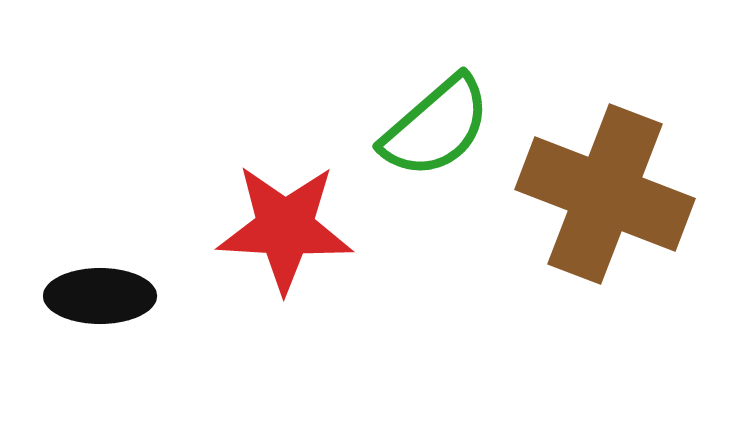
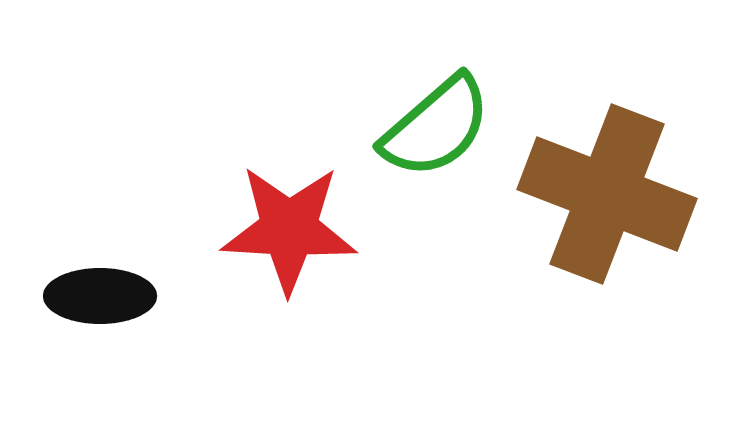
brown cross: moved 2 px right
red star: moved 4 px right, 1 px down
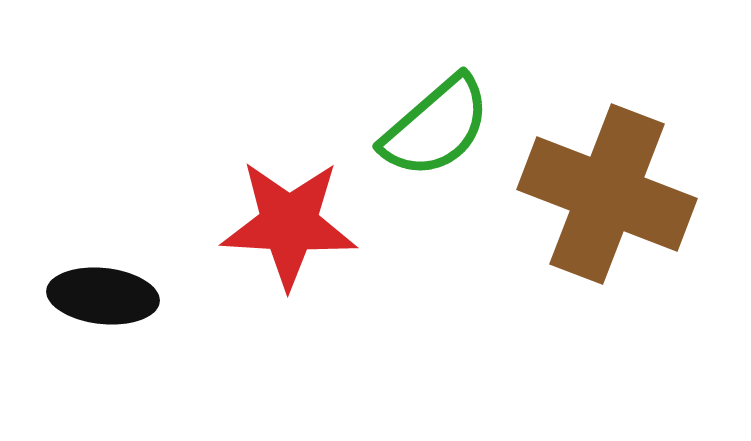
red star: moved 5 px up
black ellipse: moved 3 px right; rotated 6 degrees clockwise
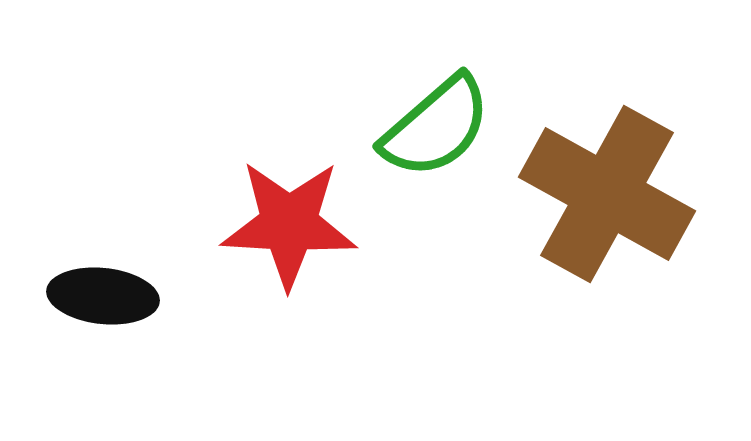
brown cross: rotated 8 degrees clockwise
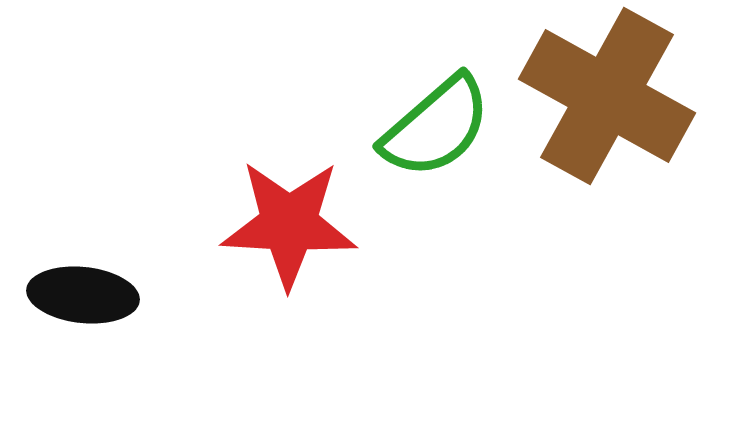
brown cross: moved 98 px up
black ellipse: moved 20 px left, 1 px up
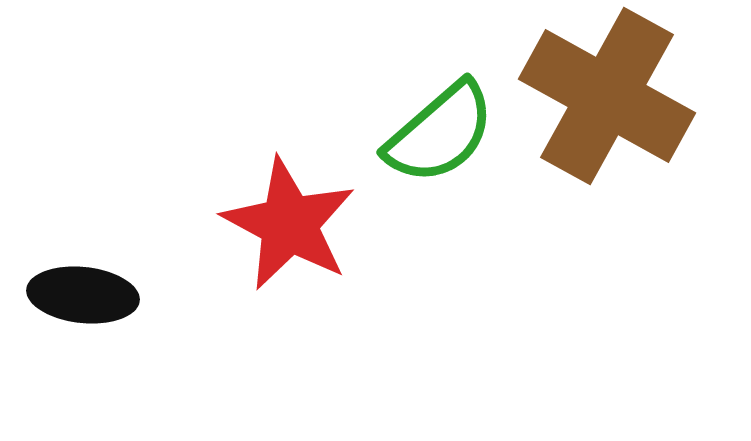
green semicircle: moved 4 px right, 6 px down
red star: rotated 25 degrees clockwise
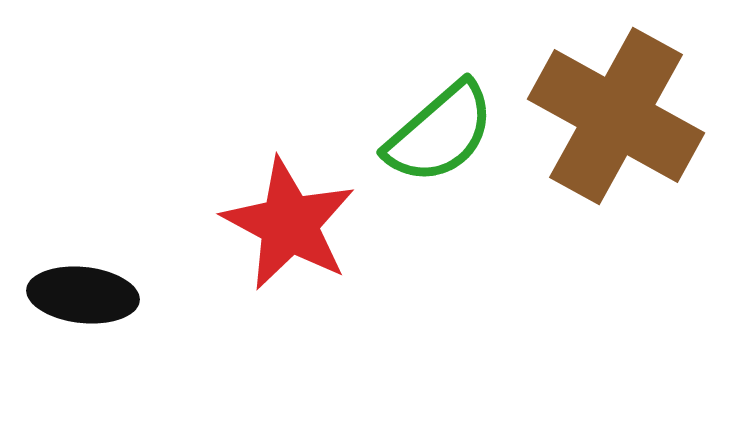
brown cross: moved 9 px right, 20 px down
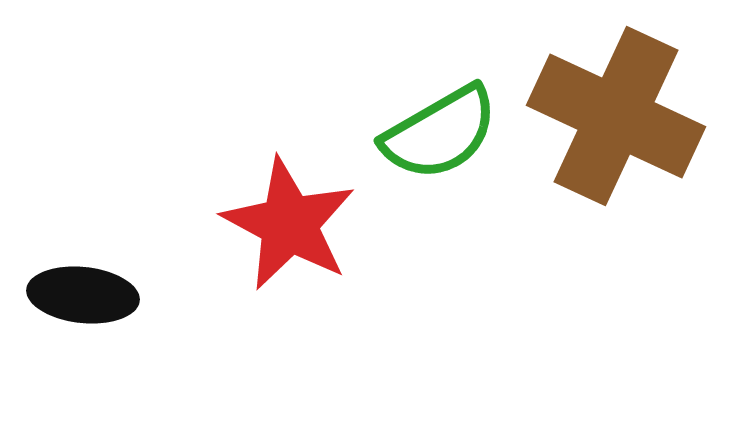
brown cross: rotated 4 degrees counterclockwise
green semicircle: rotated 11 degrees clockwise
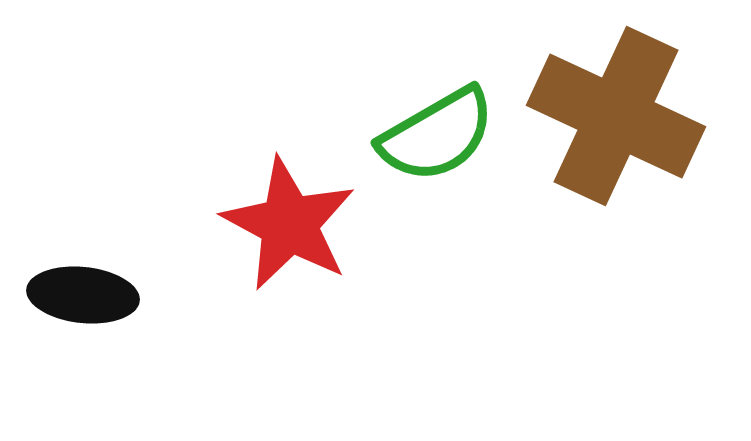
green semicircle: moved 3 px left, 2 px down
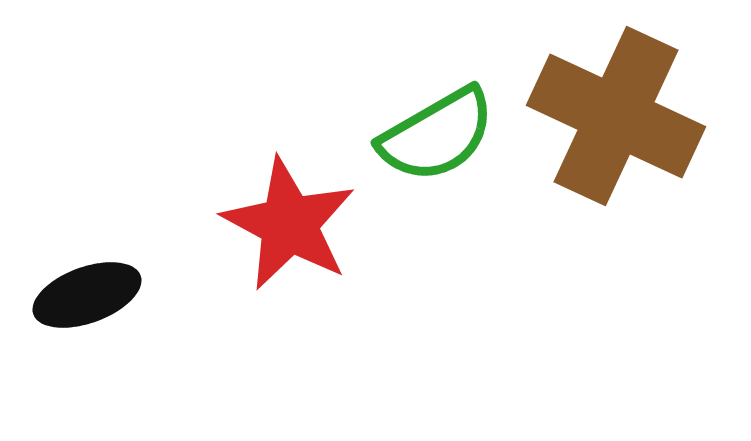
black ellipse: moved 4 px right; rotated 26 degrees counterclockwise
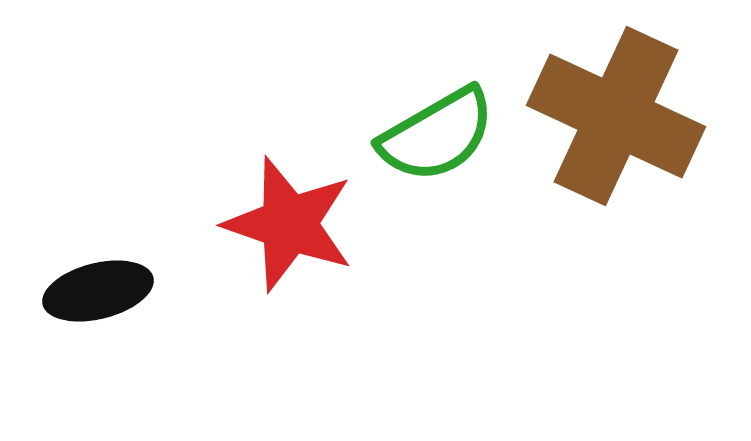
red star: rotated 9 degrees counterclockwise
black ellipse: moved 11 px right, 4 px up; rotated 6 degrees clockwise
